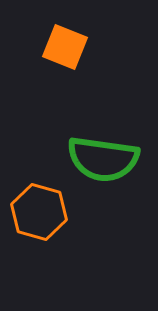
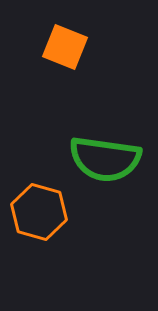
green semicircle: moved 2 px right
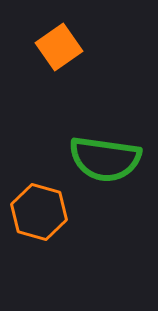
orange square: moved 6 px left; rotated 33 degrees clockwise
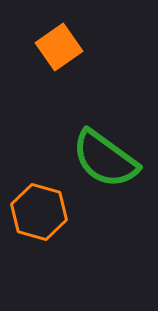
green semicircle: rotated 28 degrees clockwise
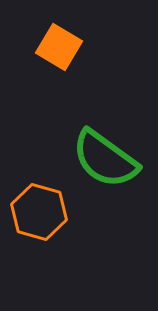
orange square: rotated 24 degrees counterclockwise
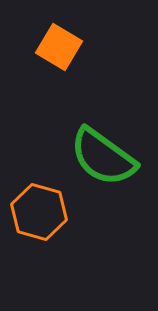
green semicircle: moved 2 px left, 2 px up
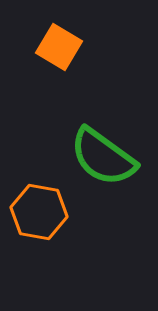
orange hexagon: rotated 6 degrees counterclockwise
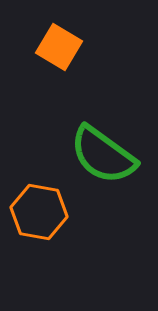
green semicircle: moved 2 px up
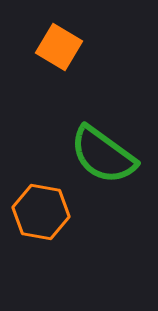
orange hexagon: moved 2 px right
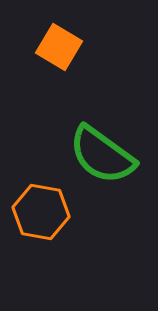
green semicircle: moved 1 px left
